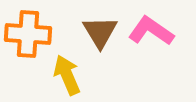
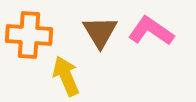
orange cross: moved 1 px right, 1 px down
yellow arrow: moved 1 px left, 1 px down
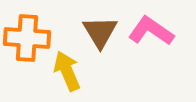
orange cross: moved 2 px left, 3 px down
yellow arrow: moved 1 px right, 5 px up
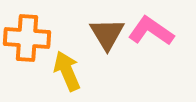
brown triangle: moved 7 px right, 2 px down
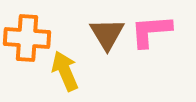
pink L-shape: rotated 39 degrees counterclockwise
yellow arrow: moved 2 px left
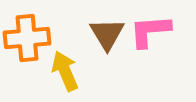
pink L-shape: moved 1 px left
orange cross: rotated 9 degrees counterclockwise
